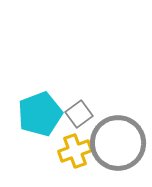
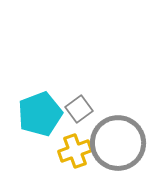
gray square: moved 5 px up
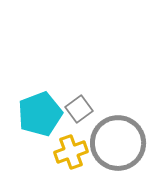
yellow cross: moved 4 px left, 1 px down
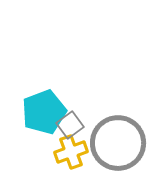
gray square: moved 9 px left, 16 px down
cyan pentagon: moved 4 px right, 2 px up
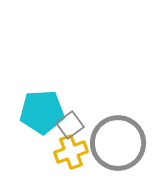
cyan pentagon: moved 2 px left; rotated 18 degrees clockwise
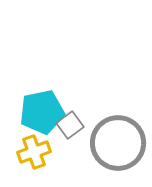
cyan pentagon: rotated 9 degrees counterclockwise
yellow cross: moved 37 px left
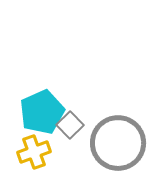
cyan pentagon: rotated 12 degrees counterclockwise
gray square: rotated 8 degrees counterclockwise
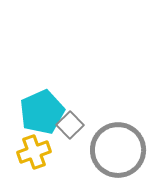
gray circle: moved 7 px down
